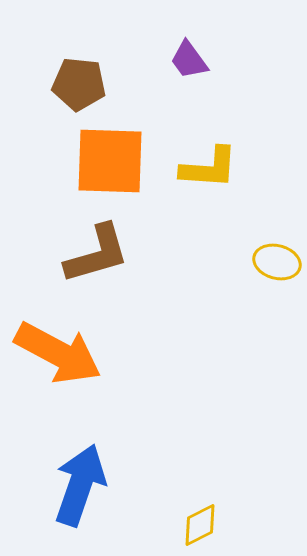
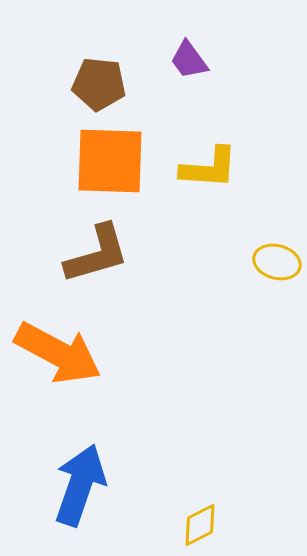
brown pentagon: moved 20 px right
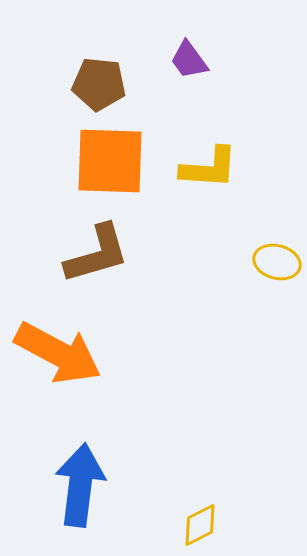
blue arrow: rotated 12 degrees counterclockwise
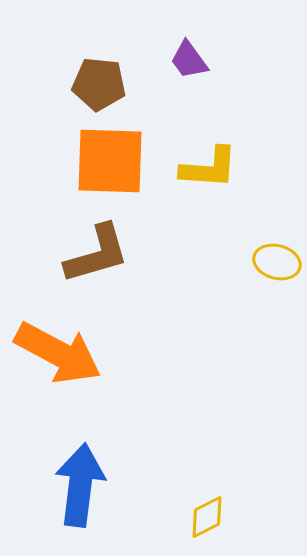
yellow diamond: moved 7 px right, 8 px up
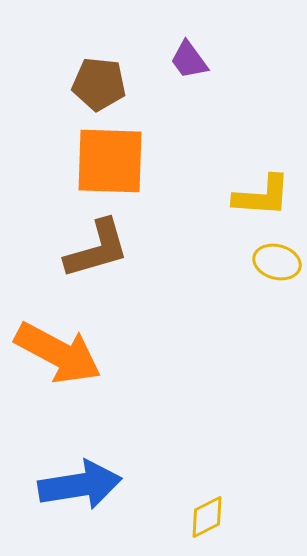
yellow L-shape: moved 53 px right, 28 px down
brown L-shape: moved 5 px up
blue arrow: rotated 74 degrees clockwise
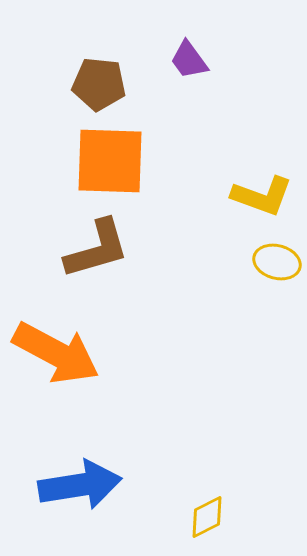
yellow L-shape: rotated 16 degrees clockwise
orange arrow: moved 2 px left
